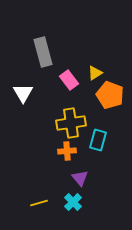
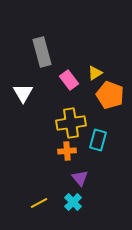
gray rectangle: moved 1 px left
yellow line: rotated 12 degrees counterclockwise
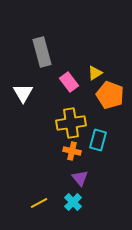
pink rectangle: moved 2 px down
orange cross: moved 5 px right; rotated 18 degrees clockwise
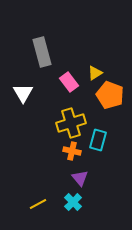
yellow cross: rotated 8 degrees counterclockwise
yellow line: moved 1 px left, 1 px down
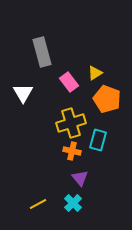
orange pentagon: moved 3 px left, 4 px down
cyan cross: moved 1 px down
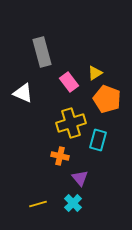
white triangle: rotated 35 degrees counterclockwise
orange cross: moved 12 px left, 5 px down
yellow line: rotated 12 degrees clockwise
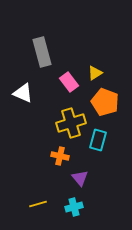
orange pentagon: moved 2 px left, 3 px down
cyan cross: moved 1 px right, 4 px down; rotated 30 degrees clockwise
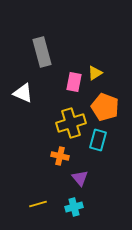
pink rectangle: moved 5 px right; rotated 48 degrees clockwise
orange pentagon: moved 5 px down
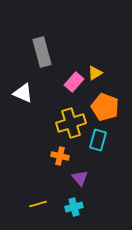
pink rectangle: rotated 30 degrees clockwise
